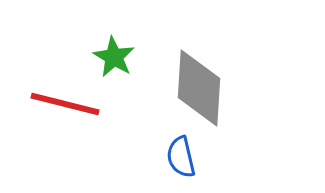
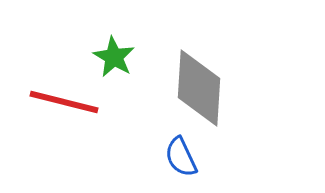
red line: moved 1 px left, 2 px up
blue semicircle: rotated 12 degrees counterclockwise
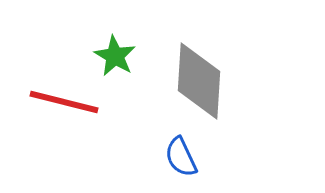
green star: moved 1 px right, 1 px up
gray diamond: moved 7 px up
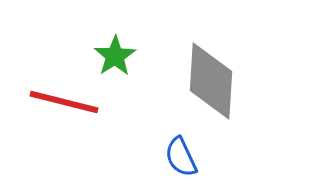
green star: rotated 9 degrees clockwise
gray diamond: moved 12 px right
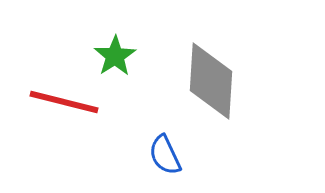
blue semicircle: moved 16 px left, 2 px up
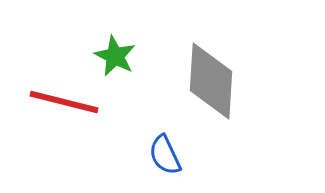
green star: rotated 12 degrees counterclockwise
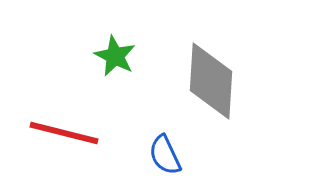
red line: moved 31 px down
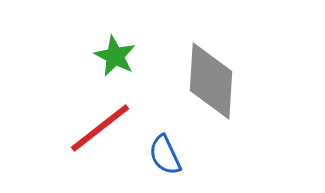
red line: moved 36 px right, 5 px up; rotated 52 degrees counterclockwise
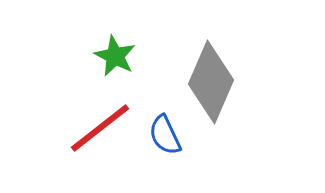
gray diamond: moved 1 px down; rotated 20 degrees clockwise
blue semicircle: moved 20 px up
